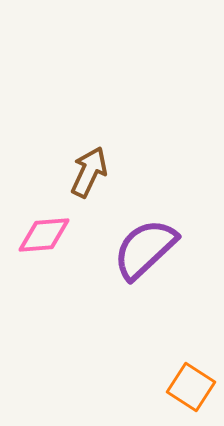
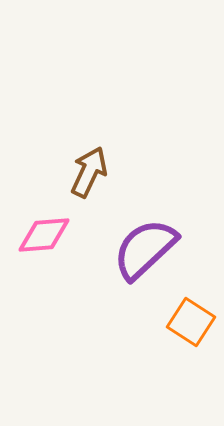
orange square: moved 65 px up
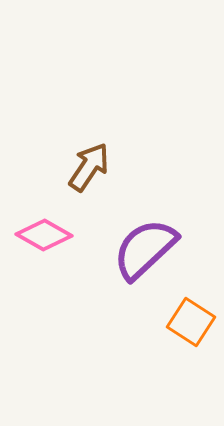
brown arrow: moved 5 px up; rotated 9 degrees clockwise
pink diamond: rotated 34 degrees clockwise
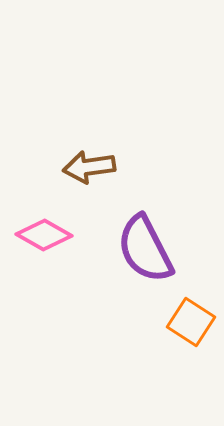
brown arrow: rotated 132 degrees counterclockwise
purple semicircle: rotated 74 degrees counterclockwise
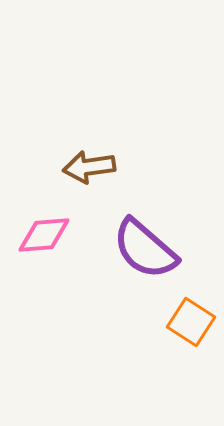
pink diamond: rotated 34 degrees counterclockwise
purple semicircle: rotated 22 degrees counterclockwise
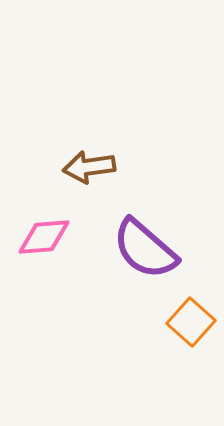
pink diamond: moved 2 px down
orange square: rotated 9 degrees clockwise
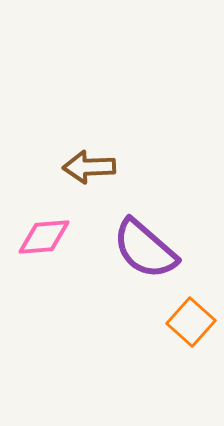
brown arrow: rotated 6 degrees clockwise
